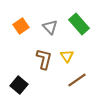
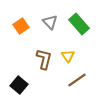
gray triangle: moved 5 px up
yellow triangle: moved 1 px right
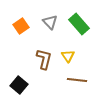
brown line: rotated 42 degrees clockwise
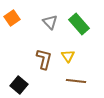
orange square: moved 9 px left, 8 px up
brown line: moved 1 px left, 1 px down
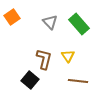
orange square: moved 1 px up
brown line: moved 2 px right
black square: moved 11 px right, 5 px up
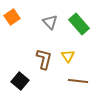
black square: moved 10 px left, 1 px down
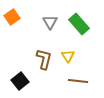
gray triangle: rotated 14 degrees clockwise
black square: rotated 12 degrees clockwise
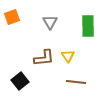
orange square: rotated 14 degrees clockwise
green rectangle: moved 9 px right, 2 px down; rotated 40 degrees clockwise
brown L-shape: moved 1 px up; rotated 70 degrees clockwise
brown line: moved 2 px left, 1 px down
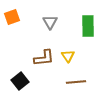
brown line: rotated 12 degrees counterclockwise
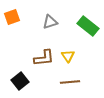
gray triangle: rotated 42 degrees clockwise
green rectangle: rotated 50 degrees counterclockwise
brown line: moved 6 px left
